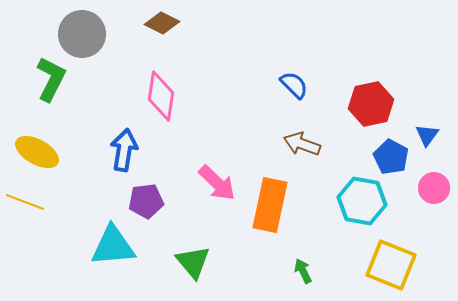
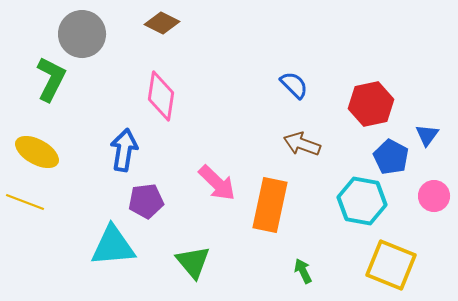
pink circle: moved 8 px down
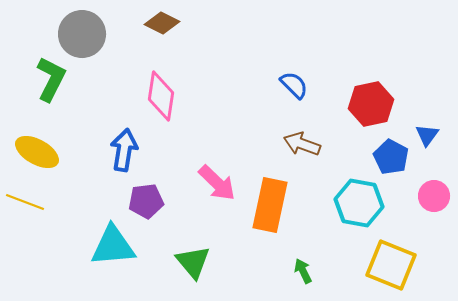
cyan hexagon: moved 3 px left, 2 px down
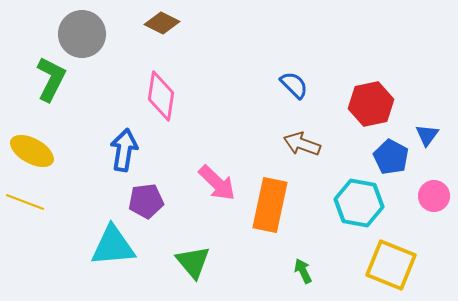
yellow ellipse: moved 5 px left, 1 px up
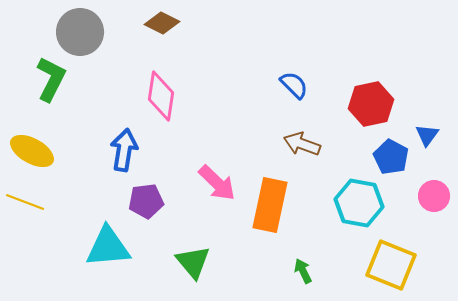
gray circle: moved 2 px left, 2 px up
cyan triangle: moved 5 px left, 1 px down
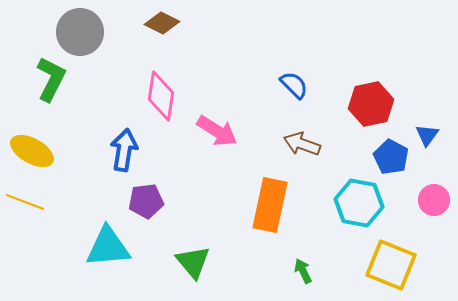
pink arrow: moved 52 px up; rotated 12 degrees counterclockwise
pink circle: moved 4 px down
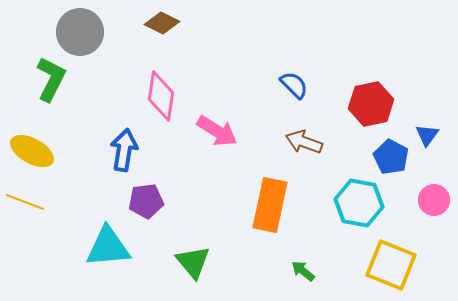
brown arrow: moved 2 px right, 2 px up
green arrow: rotated 25 degrees counterclockwise
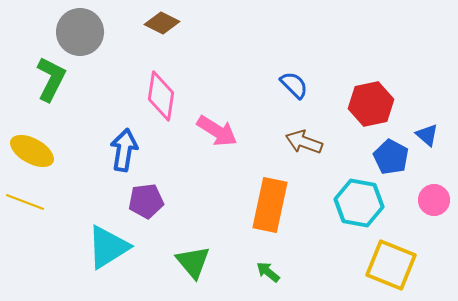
blue triangle: rotated 25 degrees counterclockwise
cyan triangle: rotated 27 degrees counterclockwise
green arrow: moved 35 px left, 1 px down
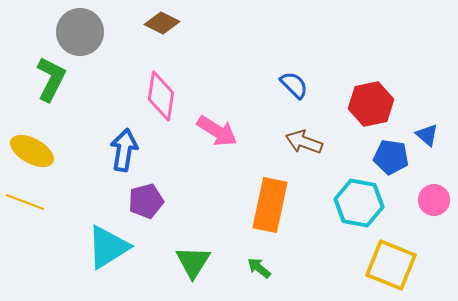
blue pentagon: rotated 20 degrees counterclockwise
purple pentagon: rotated 8 degrees counterclockwise
green triangle: rotated 12 degrees clockwise
green arrow: moved 9 px left, 4 px up
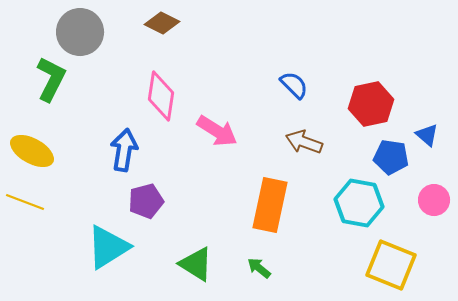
green triangle: moved 3 px right, 2 px down; rotated 30 degrees counterclockwise
